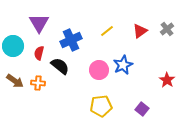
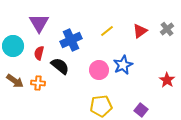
purple square: moved 1 px left, 1 px down
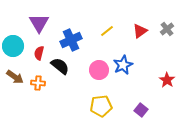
brown arrow: moved 4 px up
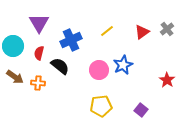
red triangle: moved 2 px right, 1 px down
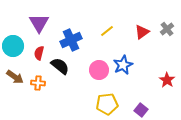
yellow pentagon: moved 6 px right, 2 px up
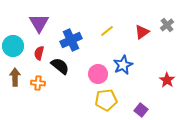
gray cross: moved 4 px up
pink circle: moved 1 px left, 4 px down
brown arrow: rotated 126 degrees counterclockwise
yellow pentagon: moved 1 px left, 4 px up
